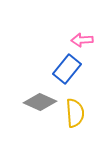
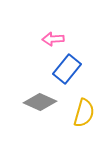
pink arrow: moved 29 px left, 1 px up
yellow semicircle: moved 9 px right; rotated 20 degrees clockwise
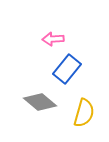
gray diamond: rotated 16 degrees clockwise
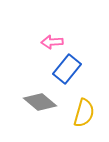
pink arrow: moved 1 px left, 3 px down
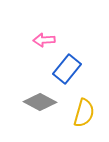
pink arrow: moved 8 px left, 2 px up
gray diamond: rotated 12 degrees counterclockwise
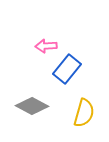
pink arrow: moved 2 px right, 6 px down
gray diamond: moved 8 px left, 4 px down
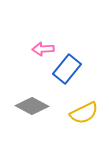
pink arrow: moved 3 px left, 3 px down
yellow semicircle: rotated 48 degrees clockwise
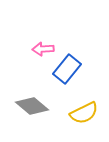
gray diamond: rotated 12 degrees clockwise
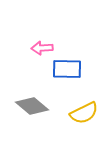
pink arrow: moved 1 px left, 1 px up
blue rectangle: rotated 52 degrees clockwise
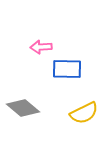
pink arrow: moved 1 px left, 1 px up
gray diamond: moved 9 px left, 2 px down
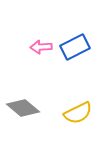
blue rectangle: moved 8 px right, 22 px up; rotated 28 degrees counterclockwise
yellow semicircle: moved 6 px left
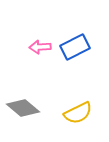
pink arrow: moved 1 px left
